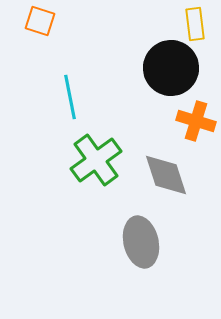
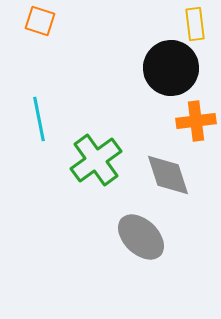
cyan line: moved 31 px left, 22 px down
orange cross: rotated 24 degrees counterclockwise
gray diamond: moved 2 px right
gray ellipse: moved 5 px up; rotated 33 degrees counterclockwise
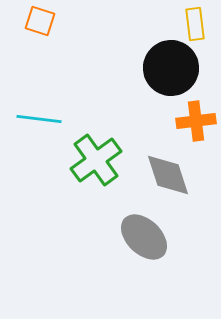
cyan line: rotated 72 degrees counterclockwise
gray ellipse: moved 3 px right
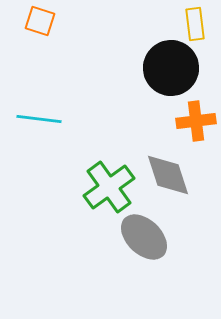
green cross: moved 13 px right, 27 px down
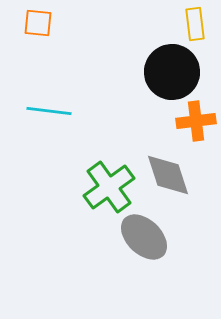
orange square: moved 2 px left, 2 px down; rotated 12 degrees counterclockwise
black circle: moved 1 px right, 4 px down
cyan line: moved 10 px right, 8 px up
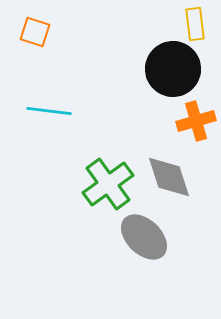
orange square: moved 3 px left, 9 px down; rotated 12 degrees clockwise
black circle: moved 1 px right, 3 px up
orange cross: rotated 9 degrees counterclockwise
gray diamond: moved 1 px right, 2 px down
green cross: moved 1 px left, 3 px up
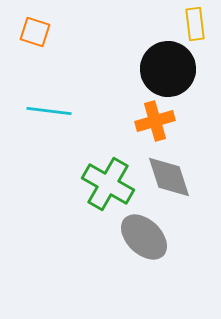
black circle: moved 5 px left
orange cross: moved 41 px left
green cross: rotated 24 degrees counterclockwise
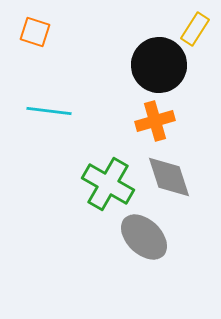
yellow rectangle: moved 5 px down; rotated 40 degrees clockwise
black circle: moved 9 px left, 4 px up
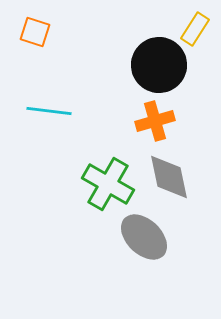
gray diamond: rotated 6 degrees clockwise
